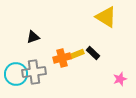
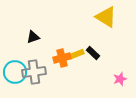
cyan circle: moved 1 px left, 2 px up
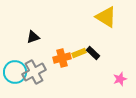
yellow rectangle: moved 2 px right, 1 px up
gray cross: rotated 20 degrees counterclockwise
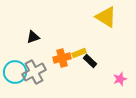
black rectangle: moved 3 px left, 8 px down
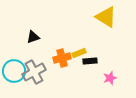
black rectangle: rotated 48 degrees counterclockwise
cyan circle: moved 1 px left, 1 px up
pink star: moved 10 px left, 1 px up
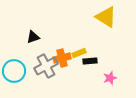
gray cross: moved 12 px right, 6 px up
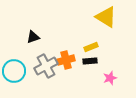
yellow rectangle: moved 12 px right, 6 px up
orange cross: moved 4 px right, 2 px down
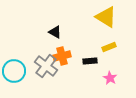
black triangle: moved 22 px right, 5 px up; rotated 48 degrees clockwise
yellow rectangle: moved 18 px right
orange cross: moved 4 px left, 4 px up
gray cross: rotated 25 degrees counterclockwise
pink star: rotated 24 degrees counterclockwise
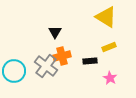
black triangle: rotated 32 degrees clockwise
